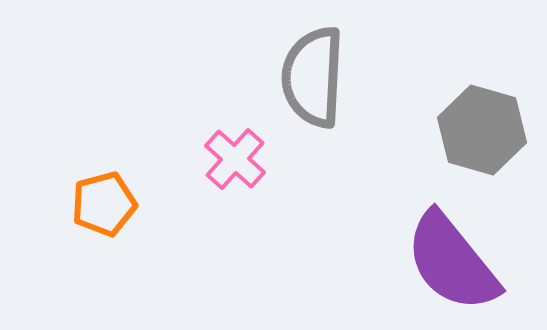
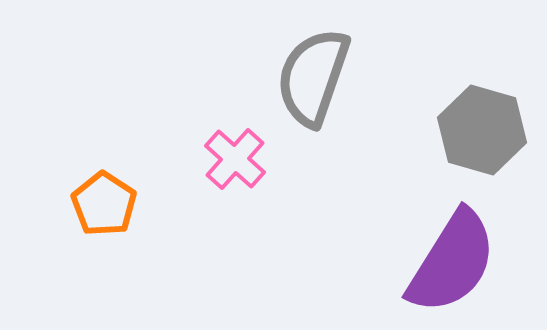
gray semicircle: rotated 16 degrees clockwise
orange pentagon: rotated 24 degrees counterclockwise
purple semicircle: rotated 109 degrees counterclockwise
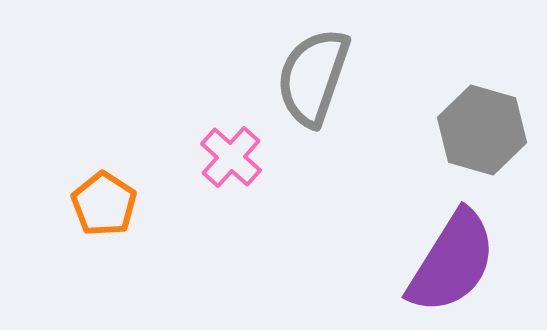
pink cross: moved 4 px left, 2 px up
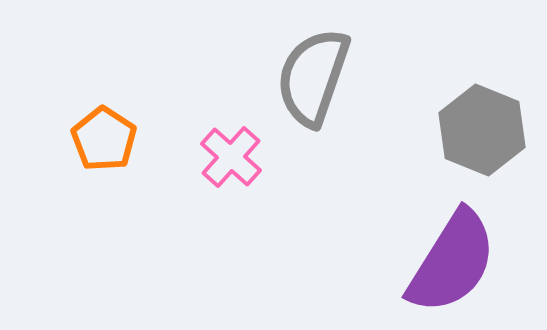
gray hexagon: rotated 6 degrees clockwise
orange pentagon: moved 65 px up
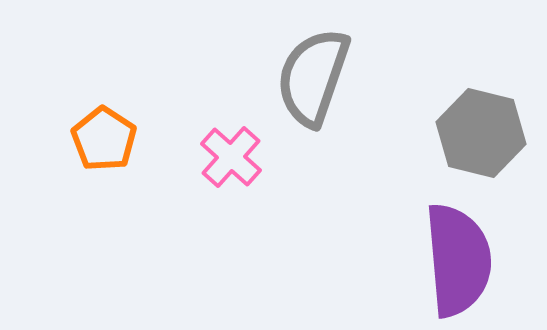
gray hexagon: moved 1 px left, 3 px down; rotated 8 degrees counterclockwise
purple semicircle: moved 6 px right, 2 px up; rotated 37 degrees counterclockwise
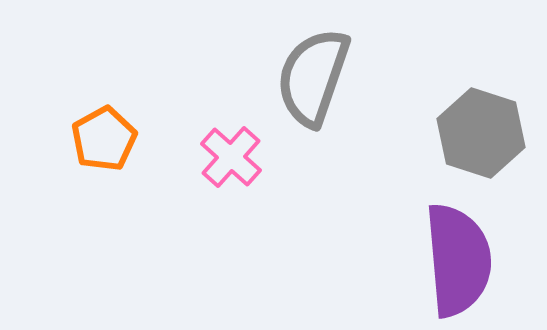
gray hexagon: rotated 4 degrees clockwise
orange pentagon: rotated 10 degrees clockwise
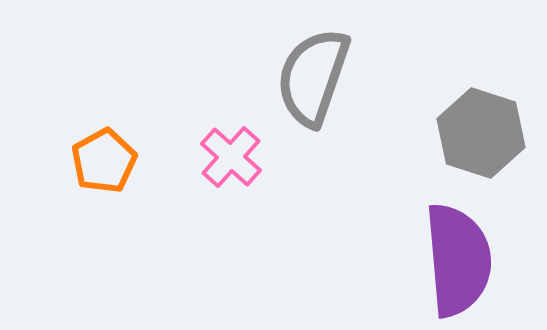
orange pentagon: moved 22 px down
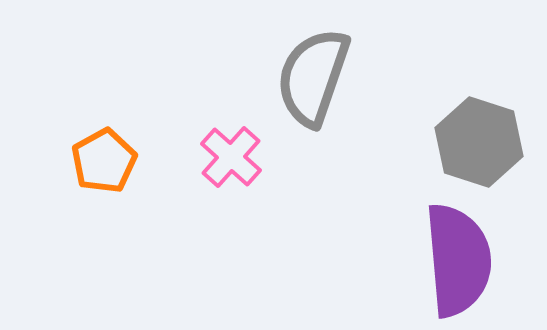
gray hexagon: moved 2 px left, 9 px down
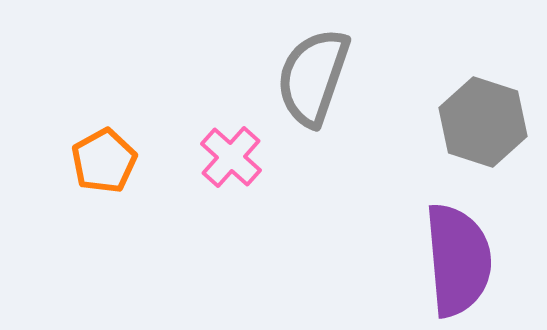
gray hexagon: moved 4 px right, 20 px up
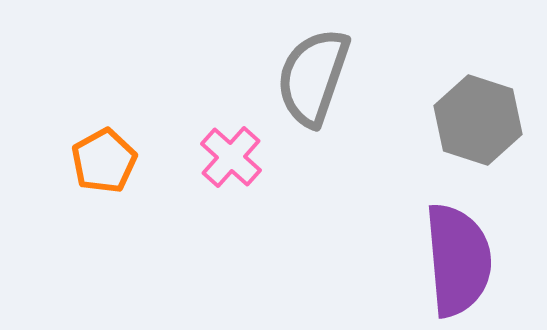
gray hexagon: moved 5 px left, 2 px up
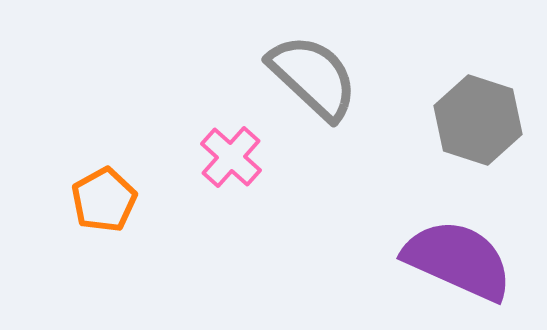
gray semicircle: rotated 114 degrees clockwise
orange pentagon: moved 39 px down
purple semicircle: rotated 61 degrees counterclockwise
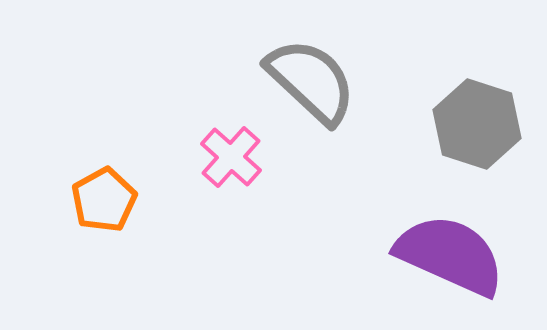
gray semicircle: moved 2 px left, 4 px down
gray hexagon: moved 1 px left, 4 px down
purple semicircle: moved 8 px left, 5 px up
